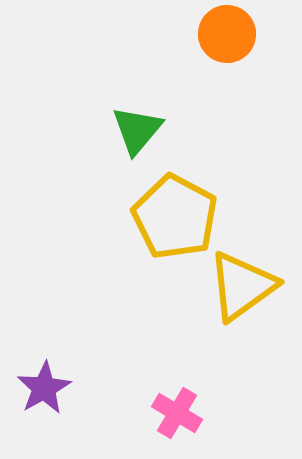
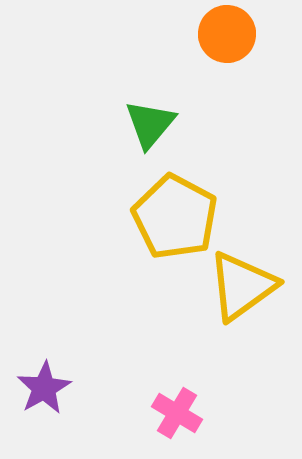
green triangle: moved 13 px right, 6 px up
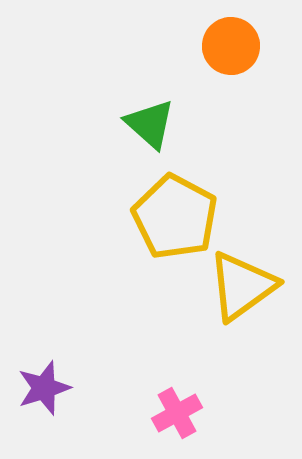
orange circle: moved 4 px right, 12 px down
green triangle: rotated 28 degrees counterclockwise
purple star: rotated 12 degrees clockwise
pink cross: rotated 30 degrees clockwise
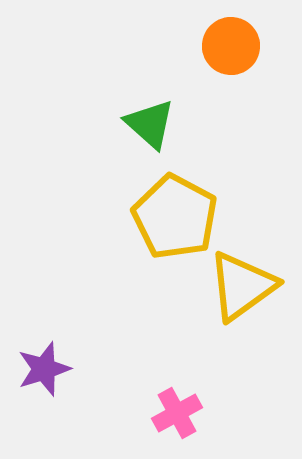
purple star: moved 19 px up
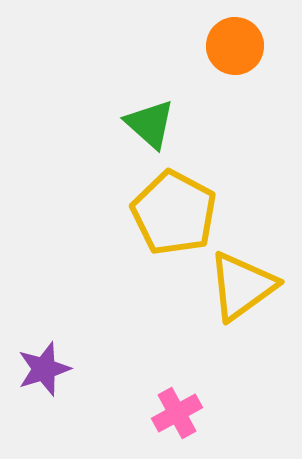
orange circle: moved 4 px right
yellow pentagon: moved 1 px left, 4 px up
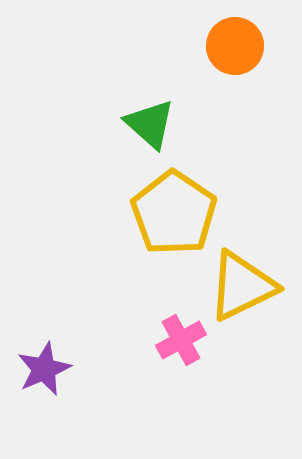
yellow pentagon: rotated 6 degrees clockwise
yellow triangle: rotated 10 degrees clockwise
purple star: rotated 6 degrees counterclockwise
pink cross: moved 4 px right, 73 px up
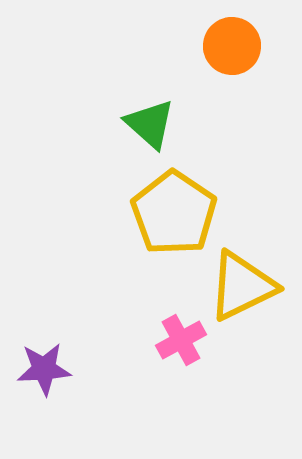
orange circle: moved 3 px left
purple star: rotated 20 degrees clockwise
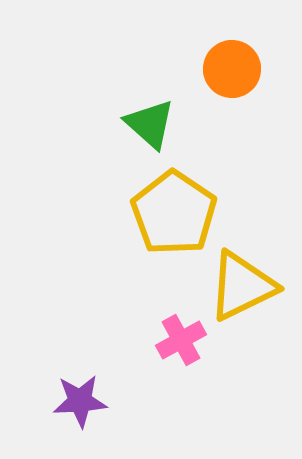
orange circle: moved 23 px down
purple star: moved 36 px right, 32 px down
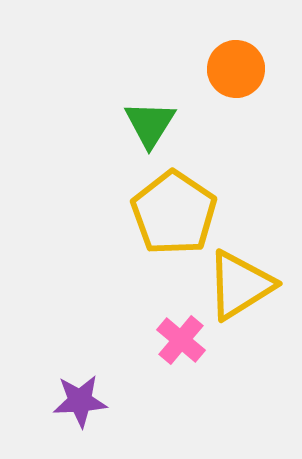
orange circle: moved 4 px right
green triangle: rotated 20 degrees clockwise
yellow triangle: moved 2 px left, 1 px up; rotated 6 degrees counterclockwise
pink cross: rotated 21 degrees counterclockwise
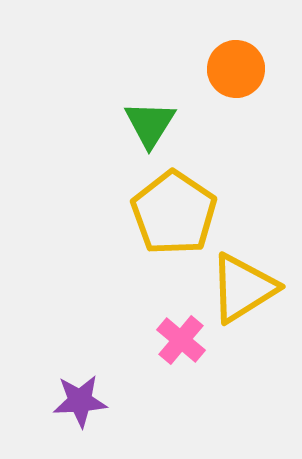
yellow triangle: moved 3 px right, 3 px down
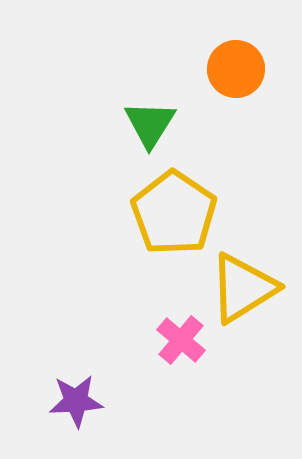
purple star: moved 4 px left
